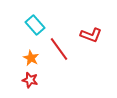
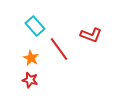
cyan rectangle: moved 1 px down
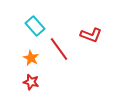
red star: moved 1 px right, 2 px down
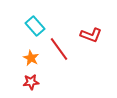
red star: rotated 21 degrees counterclockwise
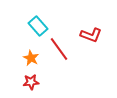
cyan rectangle: moved 3 px right
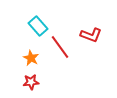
red line: moved 1 px right, 2 px up
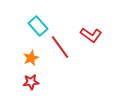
red L-shape: rotated 15 degrees clockwise
orange star: rotated 21 degrees clockwise
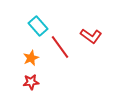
red L-shape: moved 1 px down
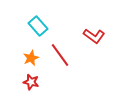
red L-shape: moved 3 px right
red line: moved 8 px down
red star: rotated 21 degrees clockwise
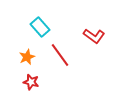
cyan rectangle: moved 2 px right, 1 px down
orange star: moved 4 px left, 1 px up
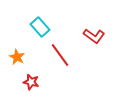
orange star: moved 10 px left; rotated 21 degrees counterclockwise
